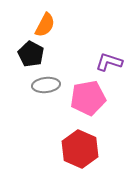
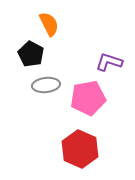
orange semicircle: moved 4 px right, 1 px up; rotated 55 degrees counterclockwise
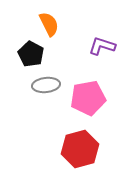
purple L-shape: moved 7 px left, 16 px up
red hexagon: rotated 21 degrees clockwise
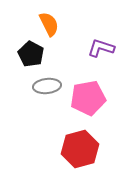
purple L-shape: moved 1 px left, 2 px down
gray ellipse: moved 1 px right, 1 px down
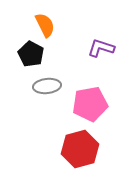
orange semicircle: moved 4 px left, 1 px down
pink pentagon: moved 2 px right, 6 px down
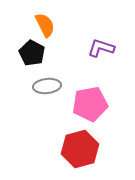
black pentagon: moved 1 px right, 1 px up
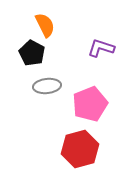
pink pentagon: rotated 12 degrees counterclockwise
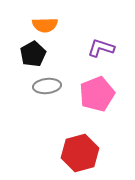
orange semicircle: rotated 115 degrees clockwise
black pentagon: moved 1 px right, 1 px down; rotated 15 degrees clockwise
pink pentagon: moved 7 px right, 10 px up
red hexagon: moved 4 px down
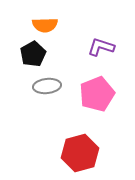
purple L-shape: moved 1 px up
